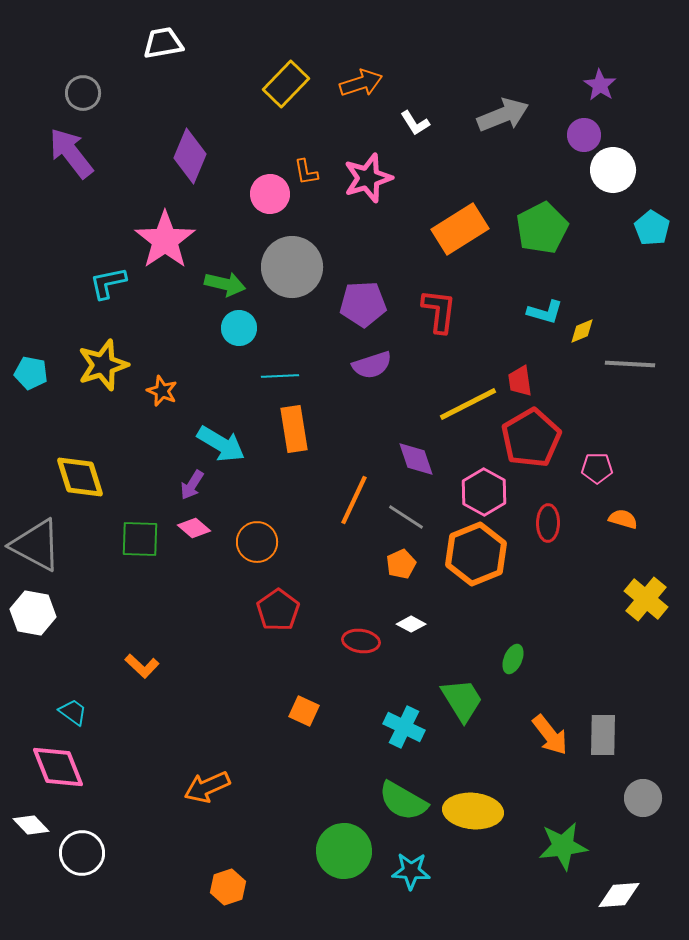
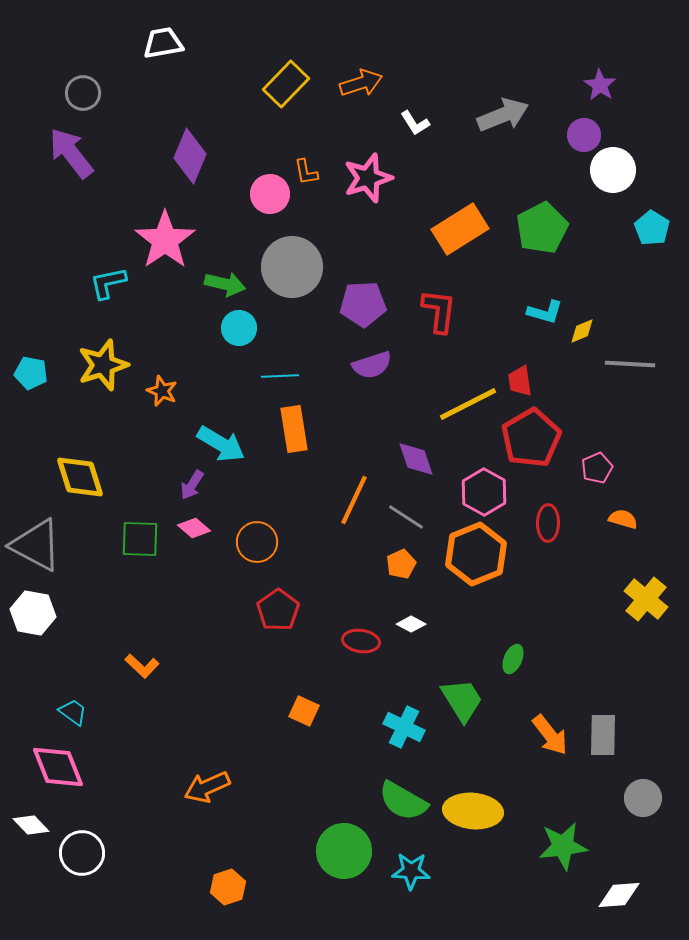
pink pentagon at (597, 468): rotated 24 degrees counterclockwise
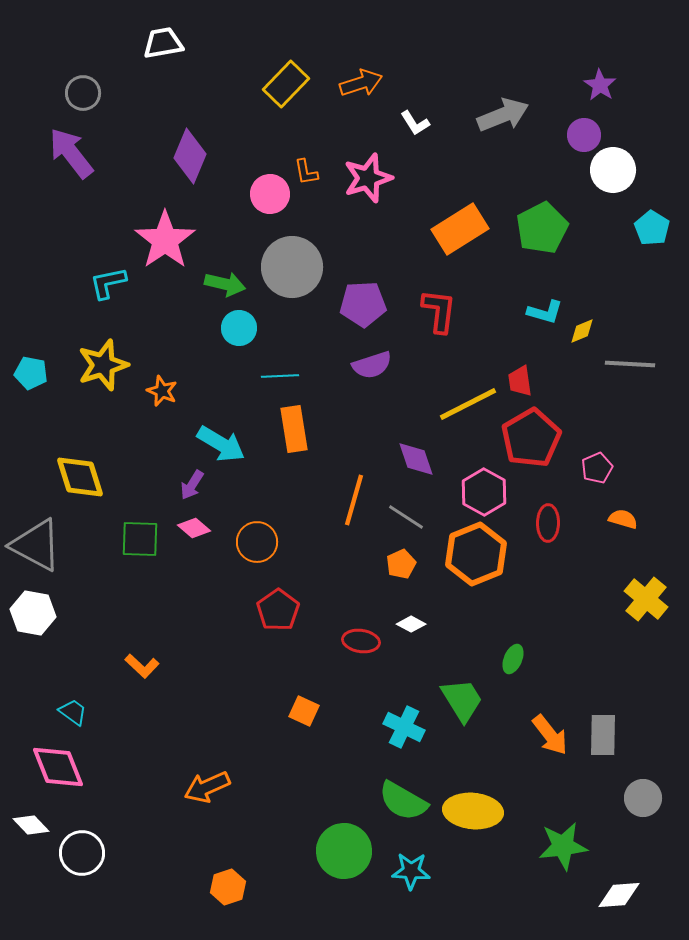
orange line at (354, 500): rotated 9 degrees counterclockwise
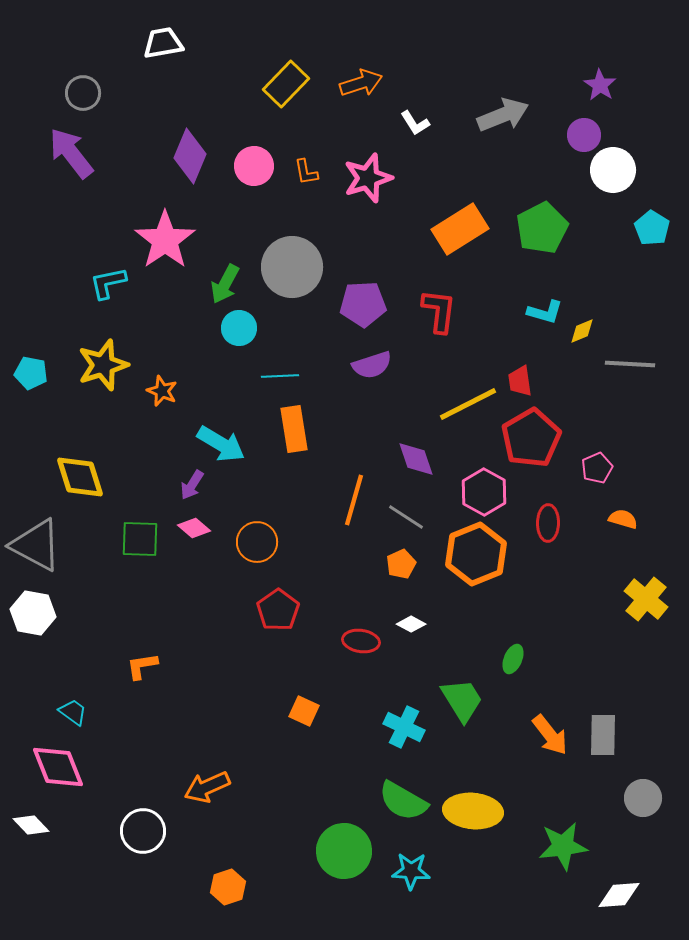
pink circle at (270, 194): moved 16 px left, 28 px up
green arrow at (225, 284): rotated 105 degrees clockwise
orange L-shape at (142, 666): rotated 128 degrees clockwise
white circle at (82, 853): moved 61 px right, 22 px up
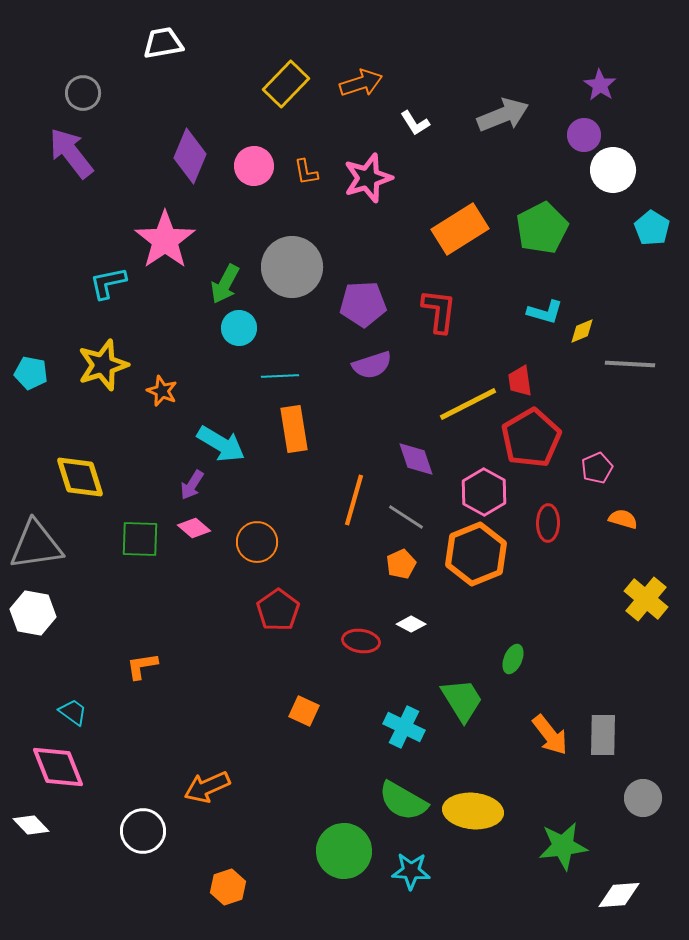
gray triangle at (36, 545): rotated 36 degrees counterclockwise
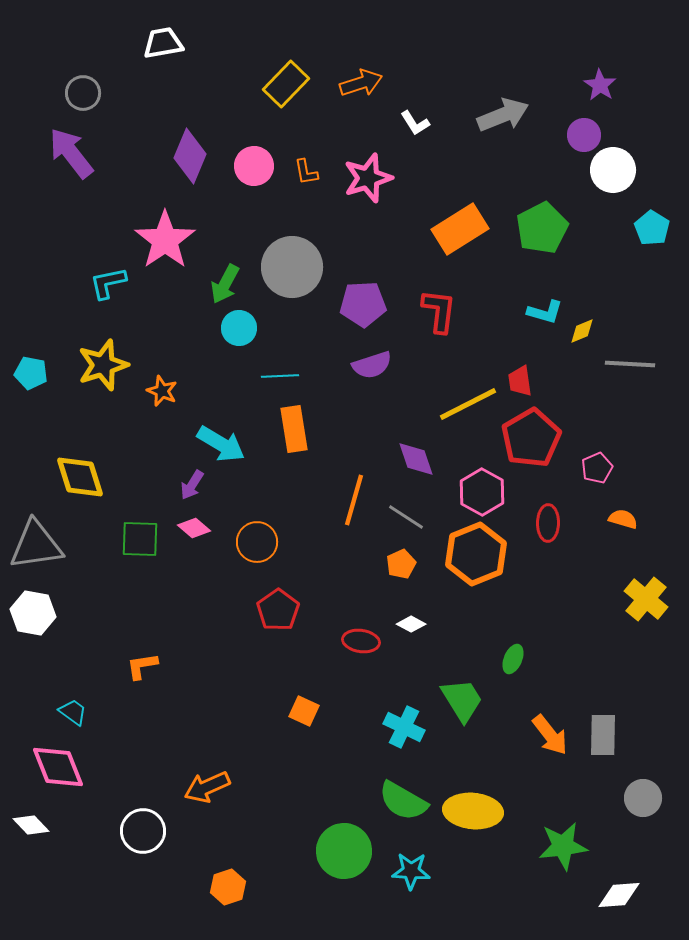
pink hexagon at (484, 492): moved 2 px left
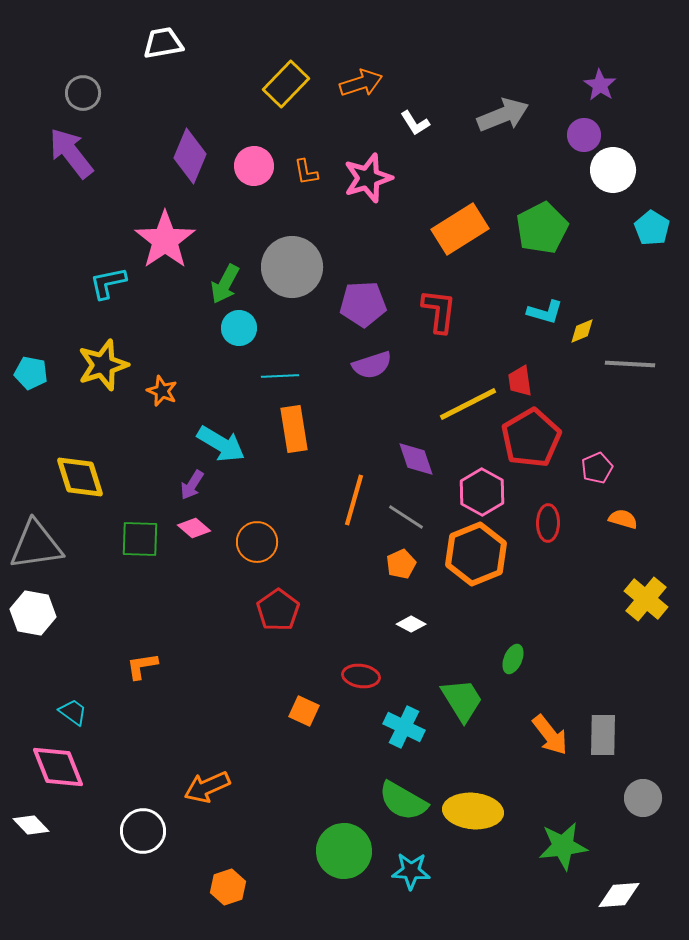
red ellipse at (361, 641): moved 35 px down
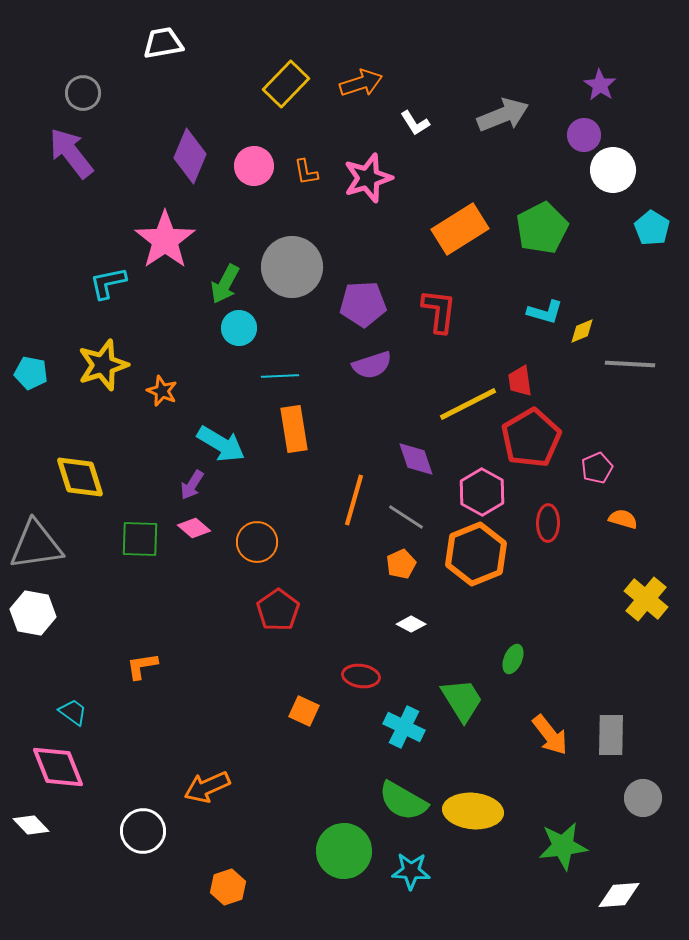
gray rectangle at (603, 735): moved 8 px right
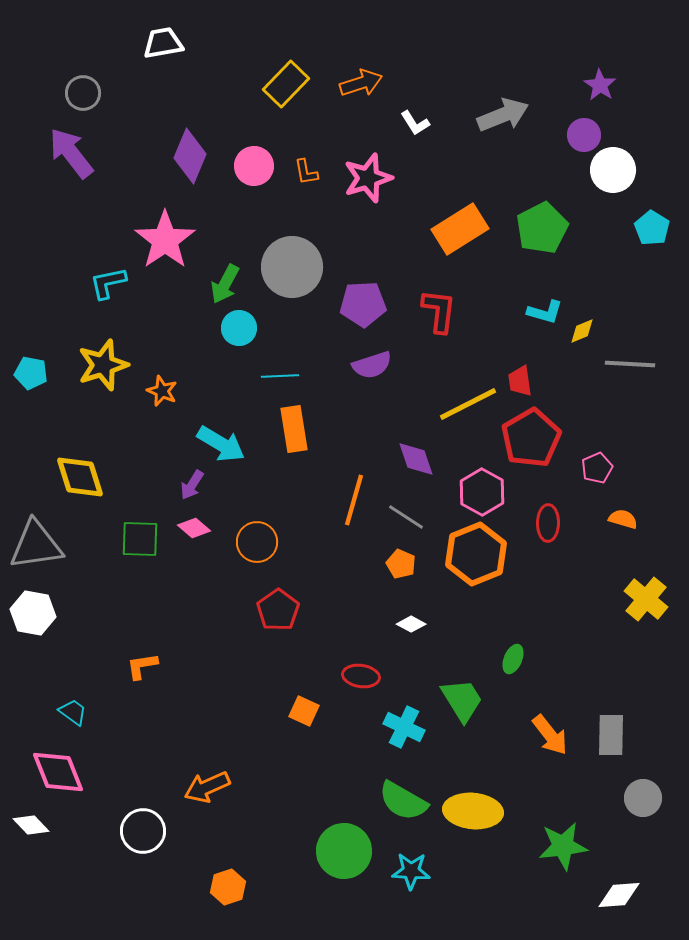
orange pentagon at (401, 564): rotated 24 degrees counterclockwise
pink diamond at (58, 767): moved 5 px down
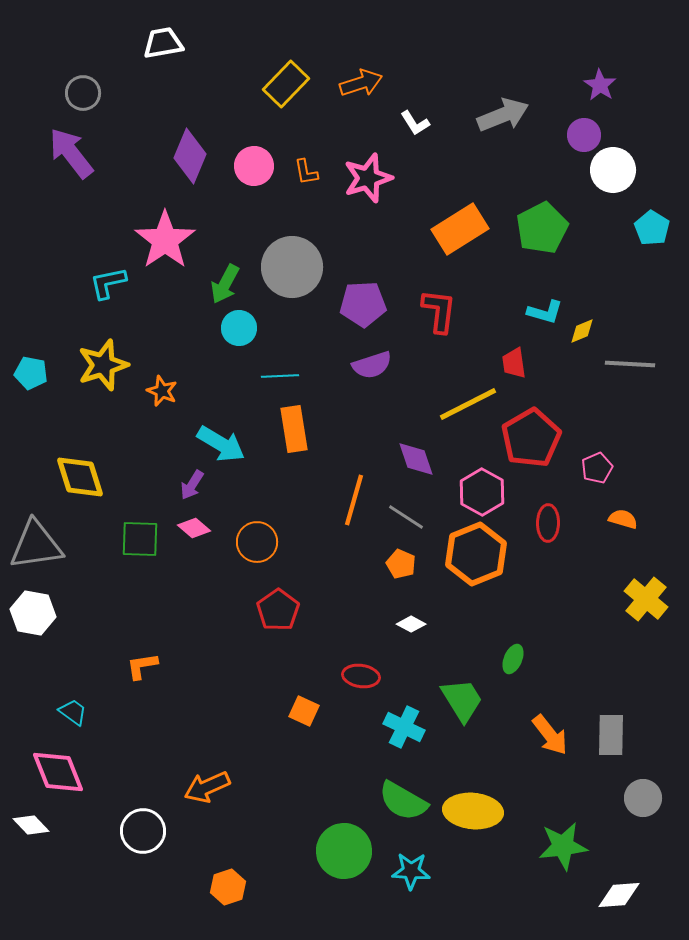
red trapezoid at (520, 381): moved 6 px left, 18 px up
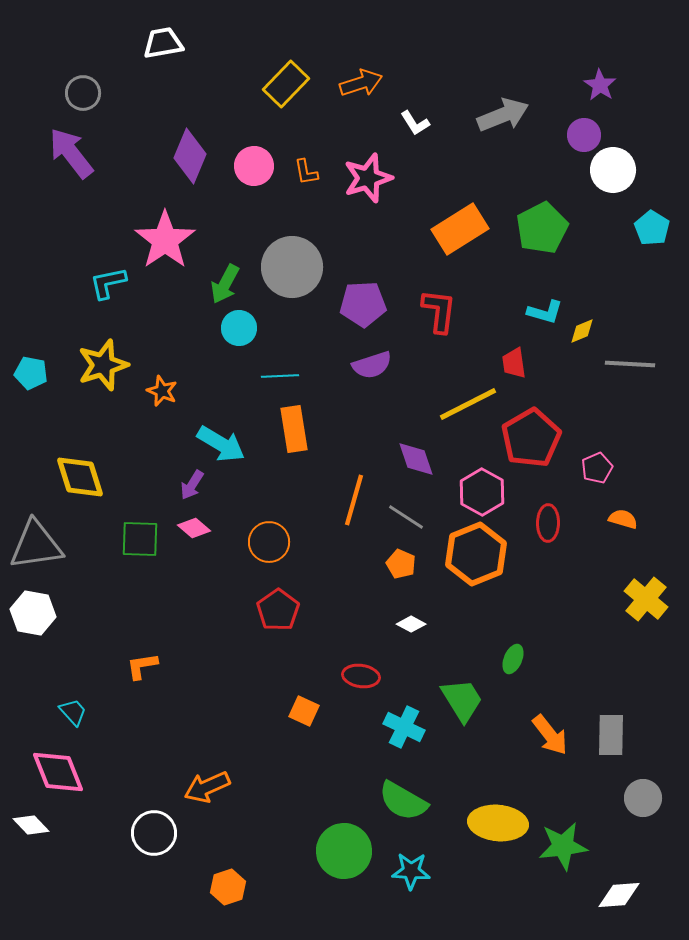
orange circle at (257, 542): moved 12 px right
cyan trapezoid at (73, 712): rotated 12 degrees clockwise
yellow ellipse at (473, 811): moved 25 px right, 12 px down
white circle at (143, 831): moved 11 px right, 2 px down
